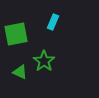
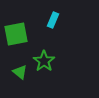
cyan rectangle: moved 2 px up
green triangle: rotated 14 degrees clockwise
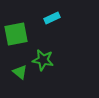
cyan rectangle: moved 1 px left, 2 px up; rotated 42 degrees clockwise
green star: moved 1 px left, 1 px up; rotated 25 degrees counterclockwise
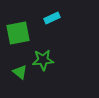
green square: moved 2 px right, 1 px up
green star: rotated 15 degrees counterclockwise
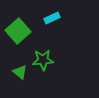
green square: moved 2 px up; rotated 30 degrees counterclockwise
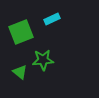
cyan rectangle: moved 1 px down
green square: moved 3 px right, 1 px down; rotated 20 degrees clockwise
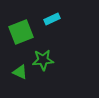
green triangle: rotated 14 degrees counterclockwise
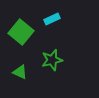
green square: rotated 30 degrees counterclockwise
green star: moved 9 px right; rotated 10 degrees counterclockwise
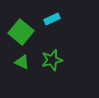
green triangle: moved 2 px right, 10 px up
